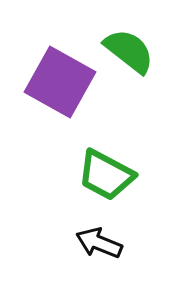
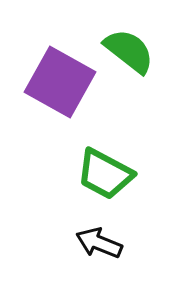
green trapezoid: moved 1 px left, 1 px up
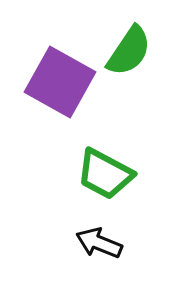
green semicircle: rotated 86 degrees clockwise
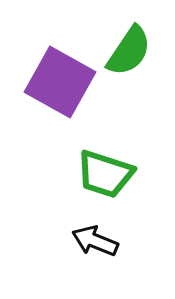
green trapezoid: rotated 10 degrees counterclockwise
black arrow: moved 4 px left, 2 px up
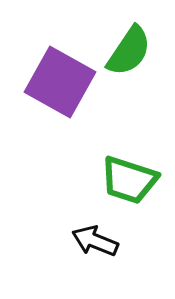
green trapezoid: moved 24 px right, 6 px down
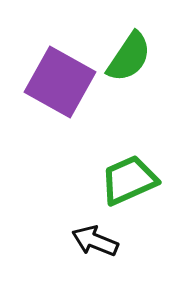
green semicircle: moved 6 px down
green trapezoid: rotated 138 degrees clockwise
